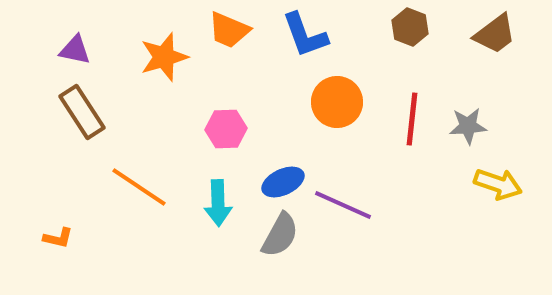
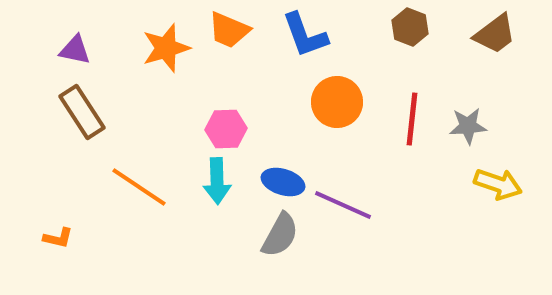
orange star: moved 2 px right, 9 px up
blue ellipse: rotated 42 degrees clockwise
cyan arrow: moved 1 px left, 22 px up
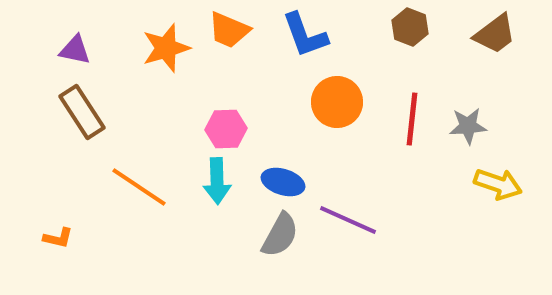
purple line: moved 5 px right, 15 px down
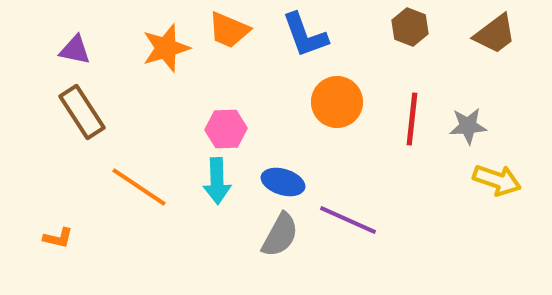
yellow arrow: moved 1 px left, 4 px up
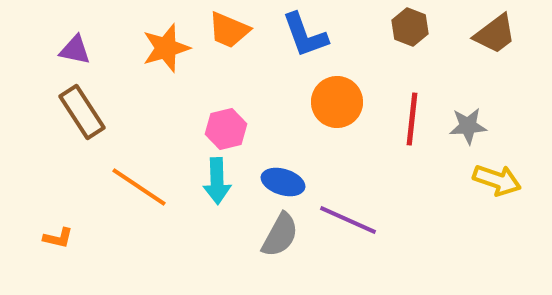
pink hexagon: rotated 12 degrees counterclockwise
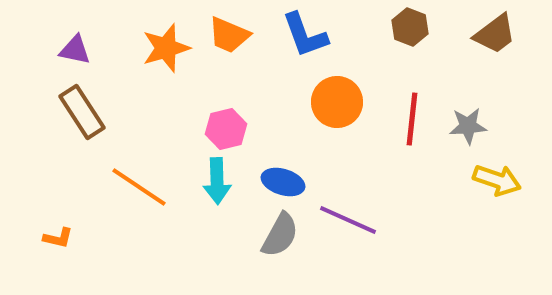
orange trapezoid: moved 5 px down
